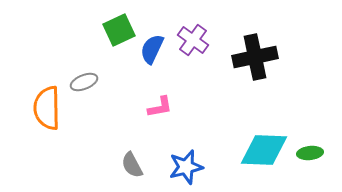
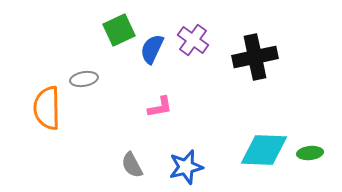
gray ellipse: moved 3 px up; rotated 12 degrees clockwise
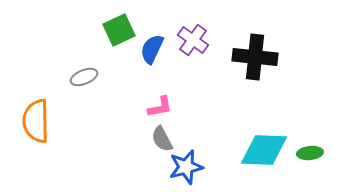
black cross: rotated 18 degrees clockwise
gray ellipse: moved 2 px up; rotated 12 degrees counterclockwise
orange semicircle: moved 11 px left, 13 px down
gray semicircle: moved 30 px right, 26 px up
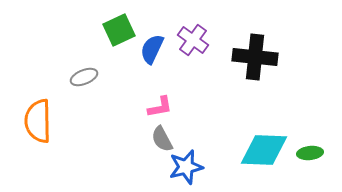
orange semicircle: moved 2 px right
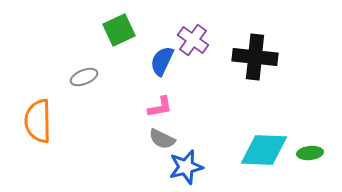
blue semicircle: moved 10 px right, 12 px down
gray semicircle: rotated 36 degrees counterclockwise
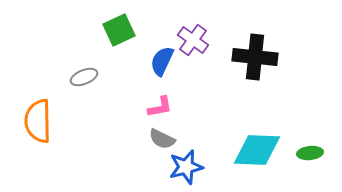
cyan diamond: moved 7 px left
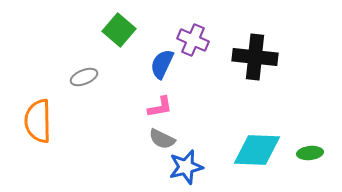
green square: rotated 24 degrees counterclockwise
purple cross: rotated 12 degrees counterclockwise
blue semicircle: moved 3 px down
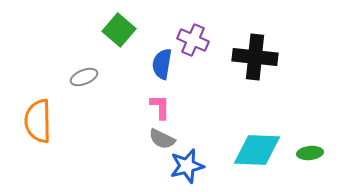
blue semicircle: rotated 16 degrees counterclockwise
pink L-shape: rotated 80 degrees counterclockwise
blue star: moved 1 px right, 1 px up
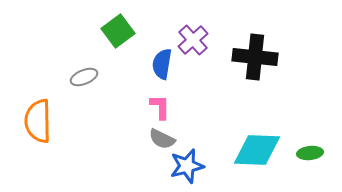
green square: moved 1 px left, 1 px down; rotated 12 degrees clockwise
purple cross: rotated 24 degrees clockwise
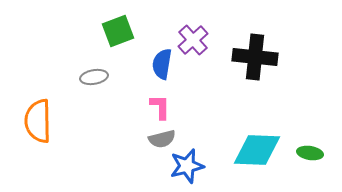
green square: rotated 16 degrees clockwise
gray ellipse: moved 10 px right; rotated 12 degrees clockwise
gray semicircle: rotated 40 degrees counterclockwise
green ellipse: rotated 15 degrees clockwise
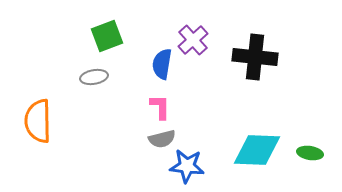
green square: moved 11 px left, 5 px down
blue star: rotated 20 degrees clockwise
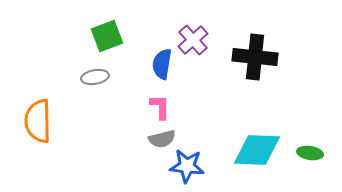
gray ellipse: moved 1 px right
